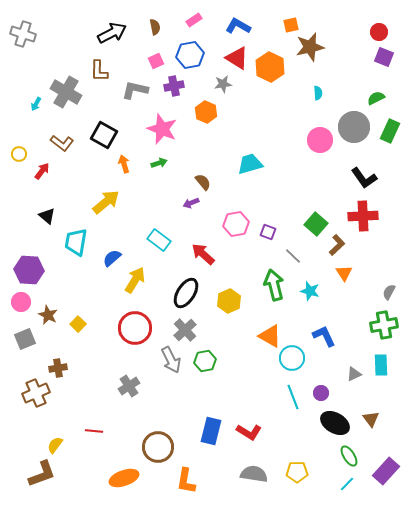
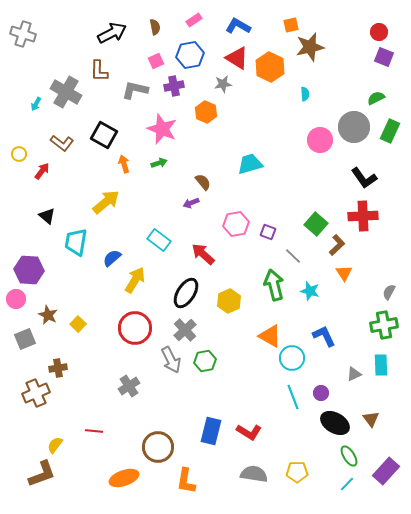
cyan semicircle at (318, 93): moved 13 px left, 1 px down
pink circle at (21, 302): moved 5 px left, 3 px up
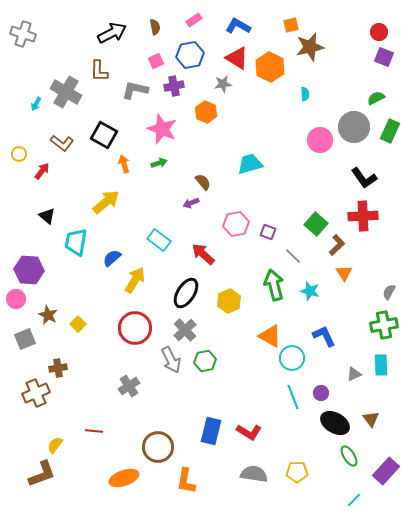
cyan line at (347, 484): moved 7 px right, 16 px down
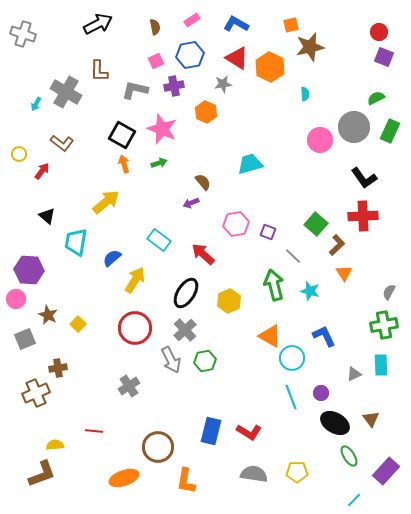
pink rectangle at (194, 20): moved 2 px left
blue L-shape at (238, 26): moved 2 px left, 2 px up
black arrow at (112, 33): moved 14 px left, 9 px up
black square at (104, 135): moved 18 px right
cyan line at (293, 397): moved 2 px left
yellow semicircle at (55, 445): rotated 48 degrees clockwise
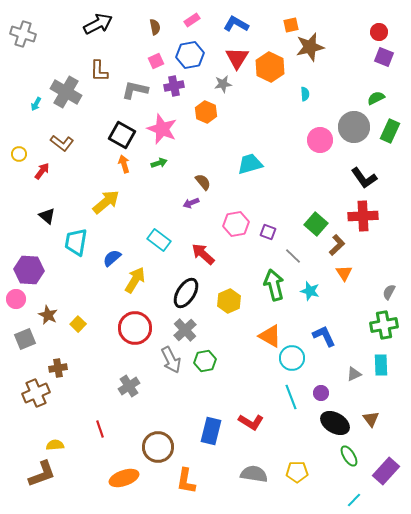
red triangle at (237, 58): rotated 30 degrees clockwise
red line at (94, 431): moved 6 px right, 2 px up; rotated 66 degrees clockwise
red L-shape at (249, 432): moved 2 px right, 10 px up
